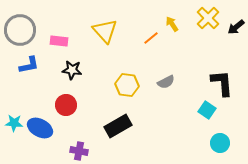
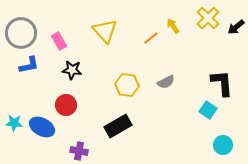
yellow arrow: moved 1 px right, 2 px down
gray circle: moved 1 px right, 3 px down
pink rectangle: rotated 54 degrees clockwise
cyan square: moved 1 px right
blue ellipse: moved 2 px right, 1 px up
cyan circle: moved 3 px right, 2 px down
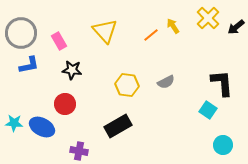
orange line: moved 3 px up
red circle: moved 1 px left, 1 px up
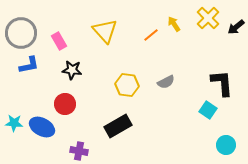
yellow arrow: moved 1 px right, 2 px up
cyan circle: moved 3 px right
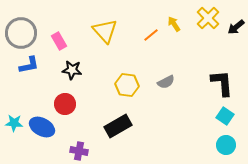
cyan square: moved 17 px right, 6 px down
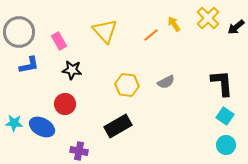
gray circle: moved 2 px left, 1 px up
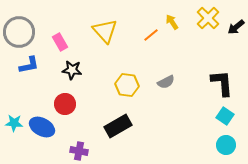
yellow arrow: moved 2 px left, 2 px up
pink rectangle: moved 1 px right, 1 px down
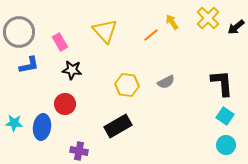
blue ellipse: rotated 70 degrees clockwise
